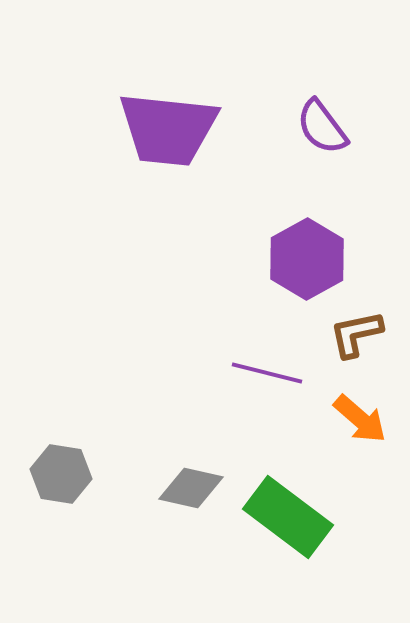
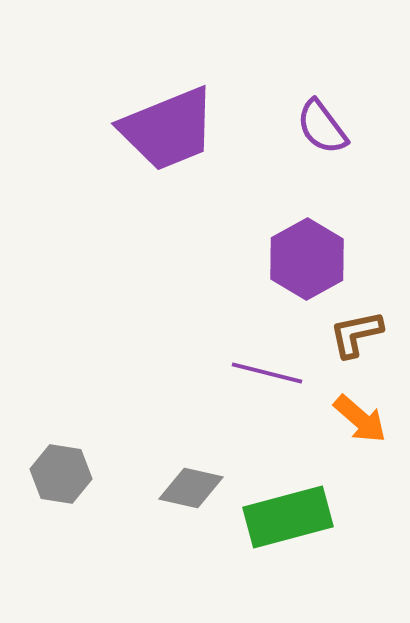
purple trapezoid: rotated 28 degrees counterclockwise
green rectangle: rotated 52 degrees counterclockwise
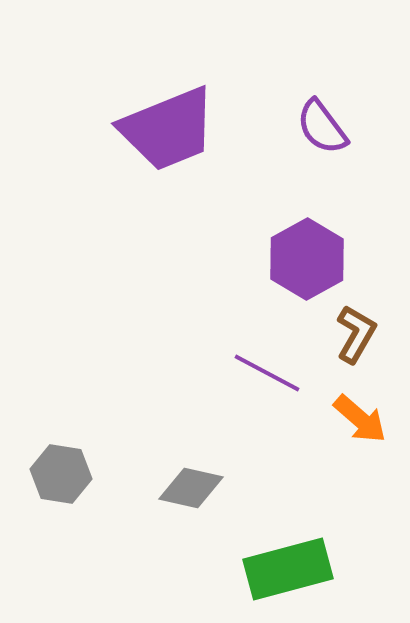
brown L-shape: rotated 132 degrees clockwise
purple line: rotated 14 degrees clockwise
green rectangle: moved 52 px down
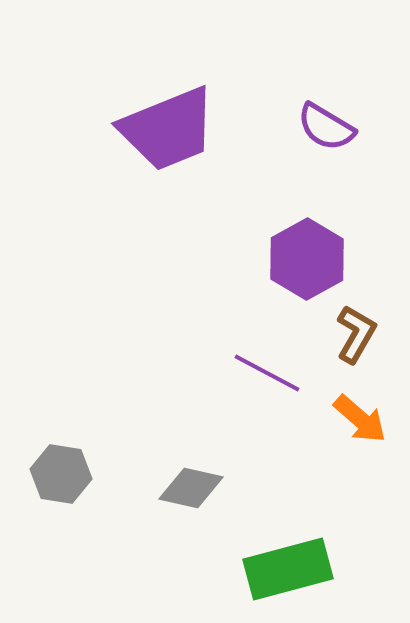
purple semicircle: moved 4 px right; rotated 22 degrees counterclockwise
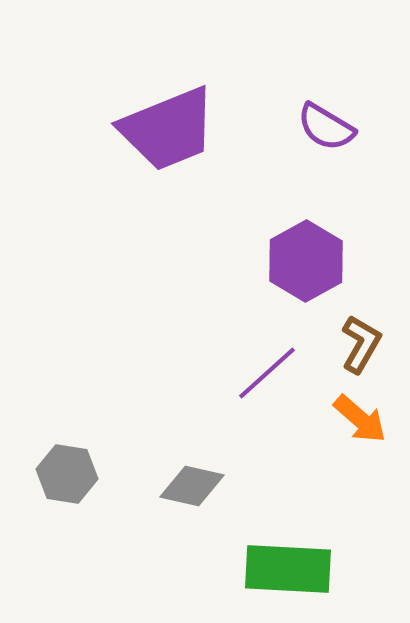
purple hexagon: moved 1 px left, 2 px down
brown L-shape: moved 5 px right, 10 px down
purple line: rotated 70 degrees counterclockwise
gray hexagon: moved 6 px right
gray diamond: moved 1 px right, 2 px up
green rectangle: rotated 18 degrees clockwise
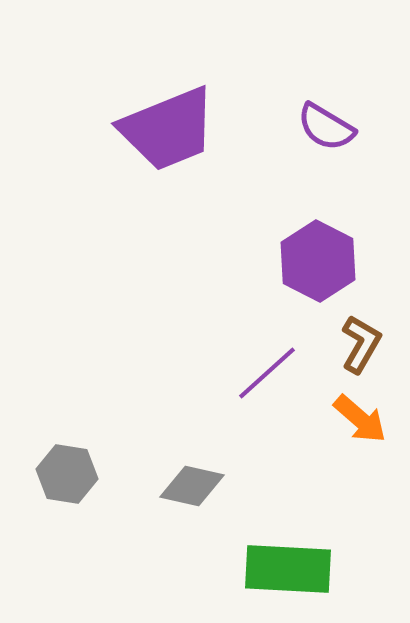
purple hexagon: moved 12 px right; rotated 4 degrees counterclockwise
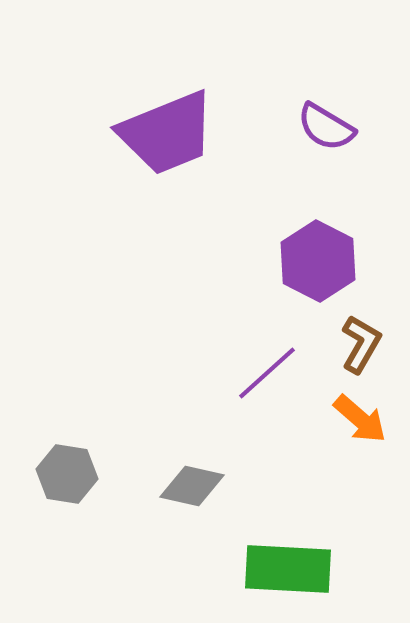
purple trapezoid: moved 1 px left, 4 px down
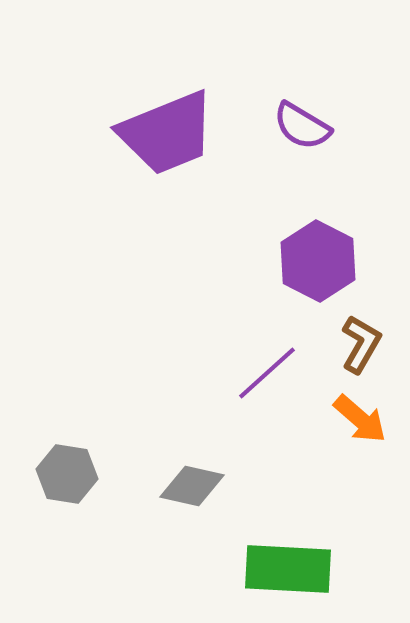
purple semicircle: moved 24 px left, 1 px up
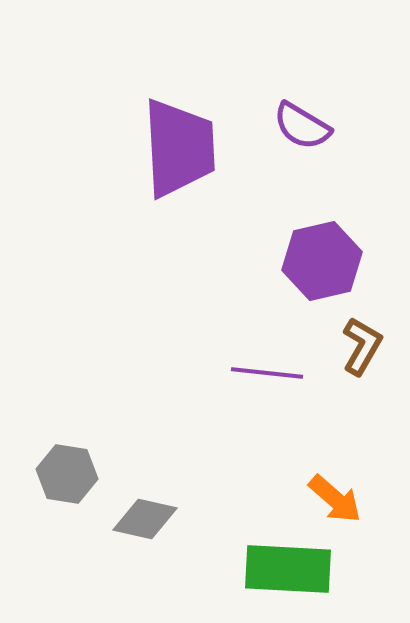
purple trapezoid: moved 12 px right, 15 px down; rotated 71 degrees counterclockwise
purple hexagon: moved 4 px right; rotated 20 degrees clockwise
brown L-shape: moved 1 px right, 2 px down
purple line: rotated 48 degrees clockwise
orange arrow: moved 25 px left, 80 px down
gray diamond: moved 47 px left, 33 px down
